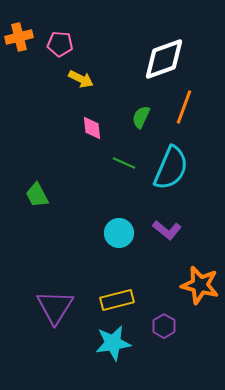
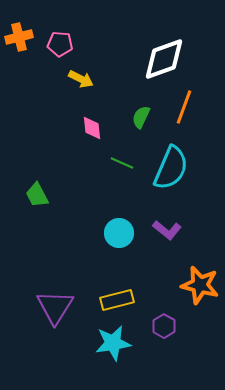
green line: moved 2 px left
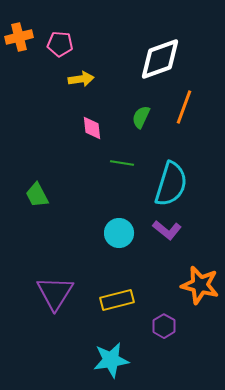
white diamond: moved 4 px left
yellow arrow: rotated 35 degrees counterclockwise
green line: rotated 15 degrees counterclockwise
cyan semicircle: moved 16 px down; rotated 6 degrees counterclockwise
purple triangle: moved 14 px up
cyan star: moved 2 px left, 17 px down
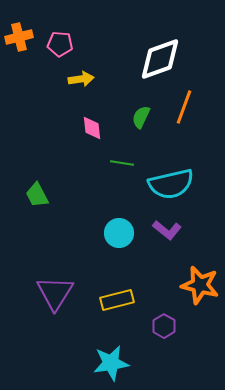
cyan semicircle: rotated 60 degrees clockwise
cyan star: moved 3 px down
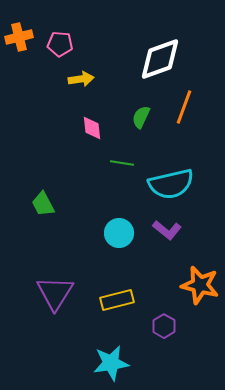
green trapezoid: moved 6 px right, 9 px down
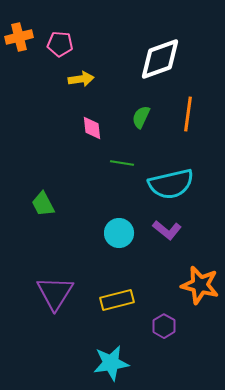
orange line: moved 4 px right, 7 px down; rotated 12 degrees counterclockwise
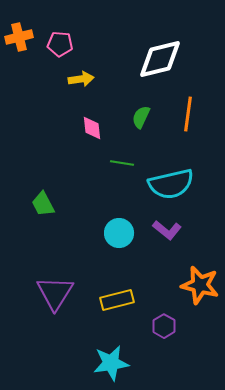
white diamond: rotated 6 degrees clockwise
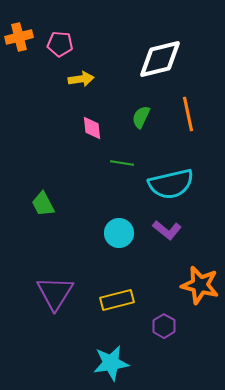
orange line: rotated 20 degrees counterclockwise
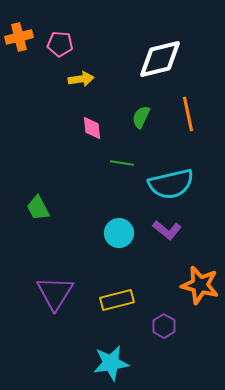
green trapezoid: moved 5 px left, 4 px down
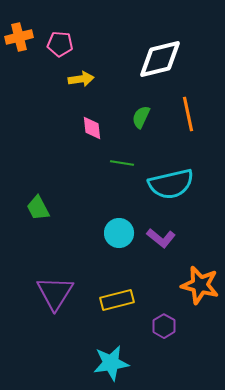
purple L-shape: moved 6 px left, 8 px down
